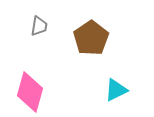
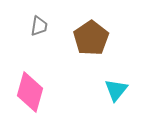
cyan triangle: rotated 25 degrees counterclockwise
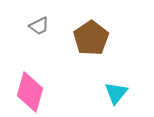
gray trapezoid: rotated 55 degrees clockwise
cyan triangle: moved 3 px down
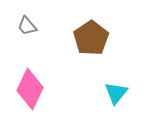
gray trapezoid: moved 12 px left; rotated 75 degrees clockwise
pink diamond: moved 3 px up; rotated 9 degrees clockwise
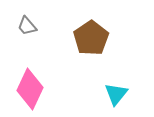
cyan triangle: moved 1 px down
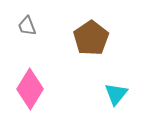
gray trapezoid: rotated 20 degrees clockwise
pink diamond: rotated 6 degrees clockwise
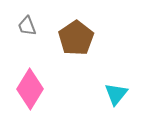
brown pentagon: moved 15 px left
